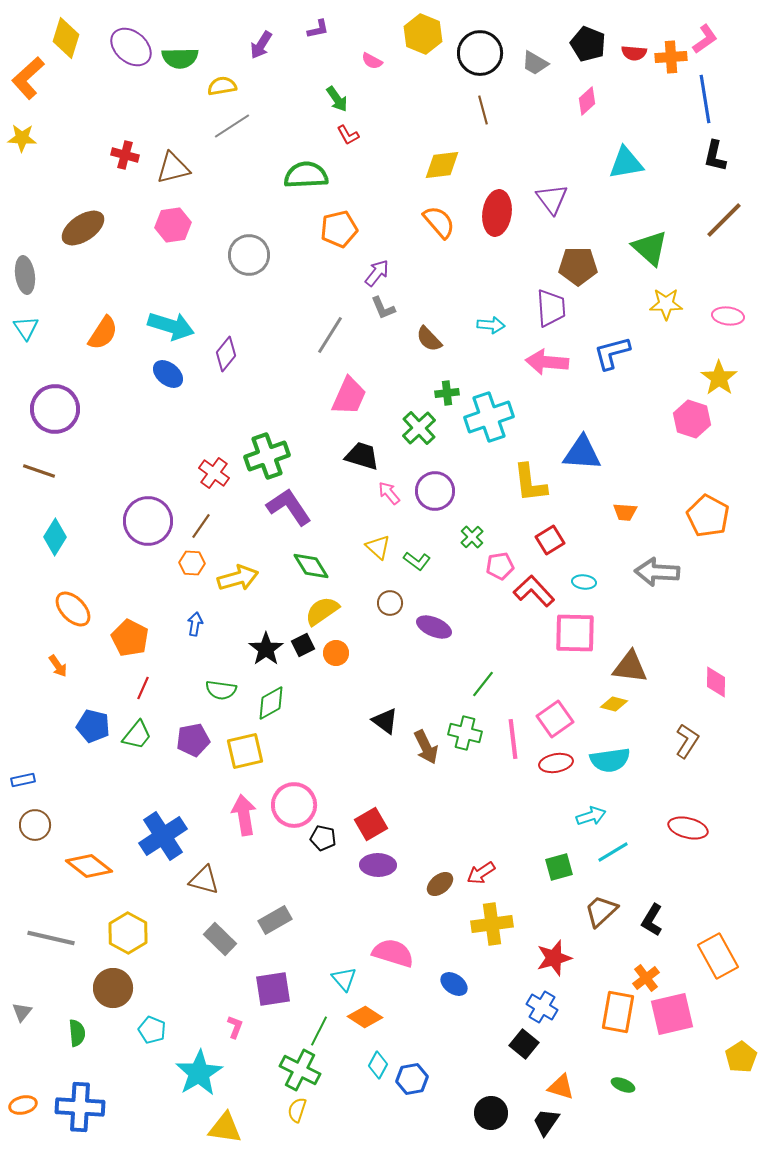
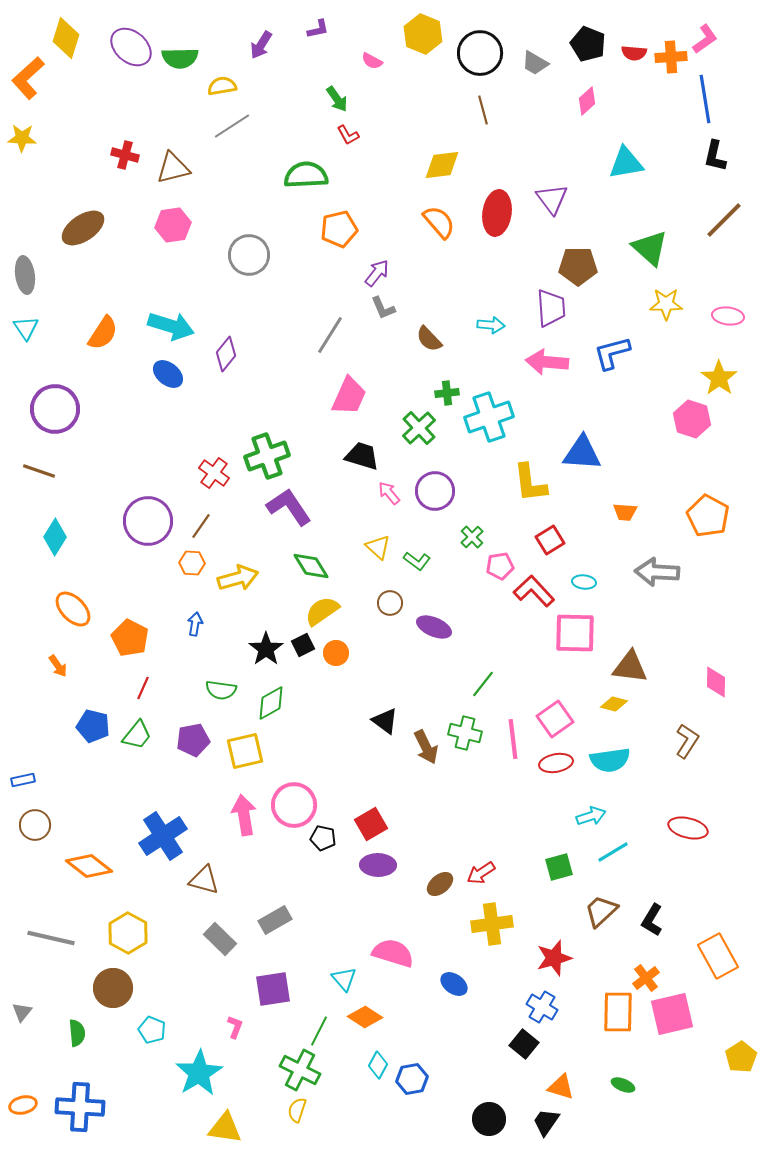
orange rectangle at (618, 1012): rotated 9 degrees counterclockwise
black circle at (491, 1113): moved 2 px left, 6 px down
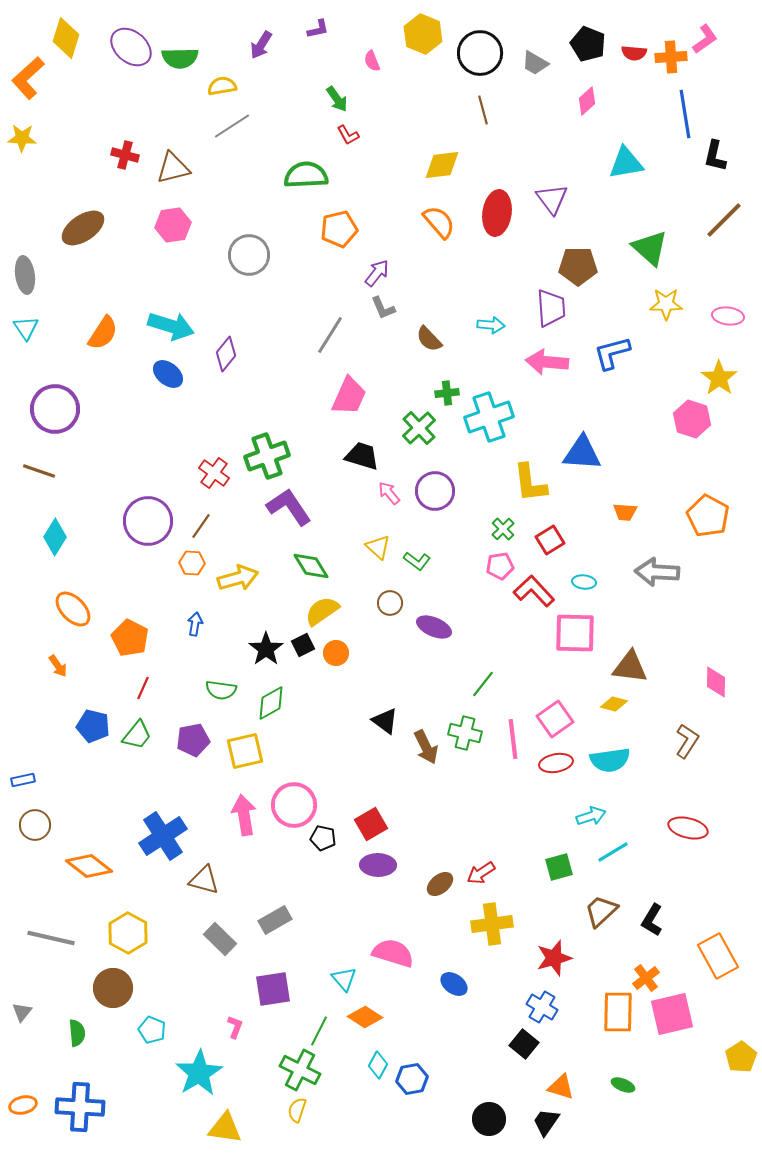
pink semicircle at (372, 61): rotated 40 degrees clockwise
blue line at (705, 99): moved 20 px left, 15 px down
green cross at (472, 537): moved 31 px right, 8 px up
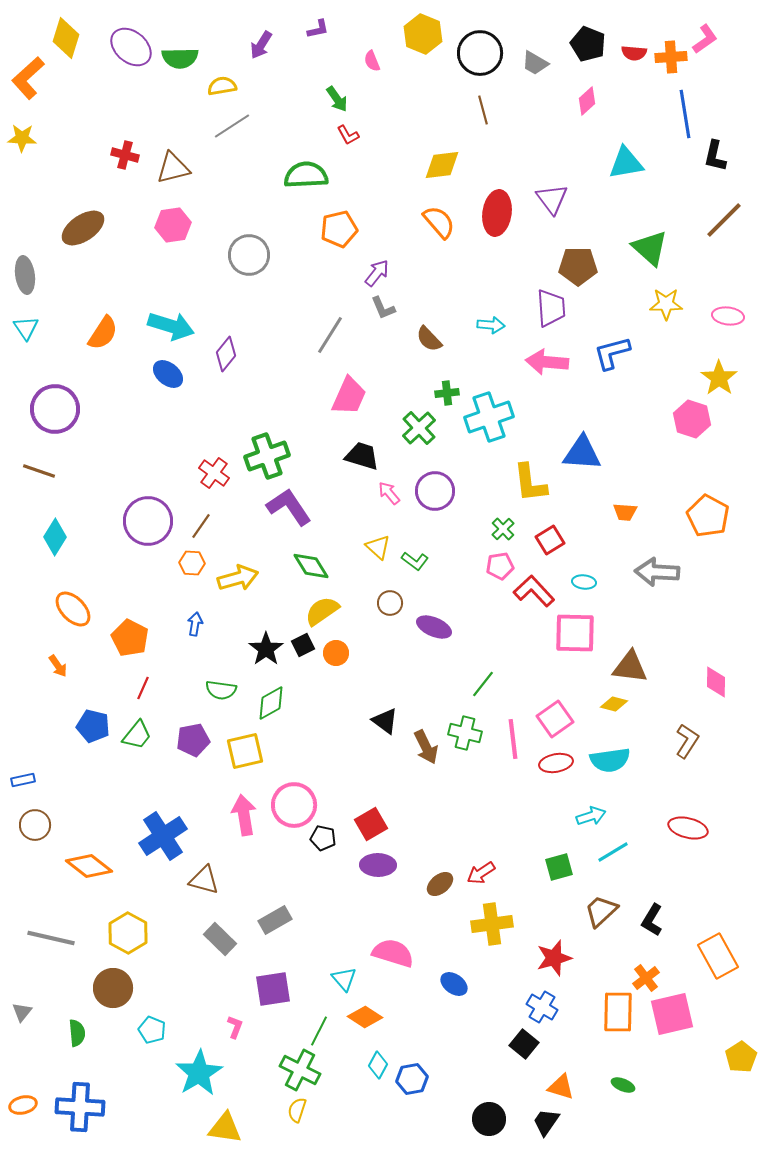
green L-shape at (417, 561): moved 2 px left
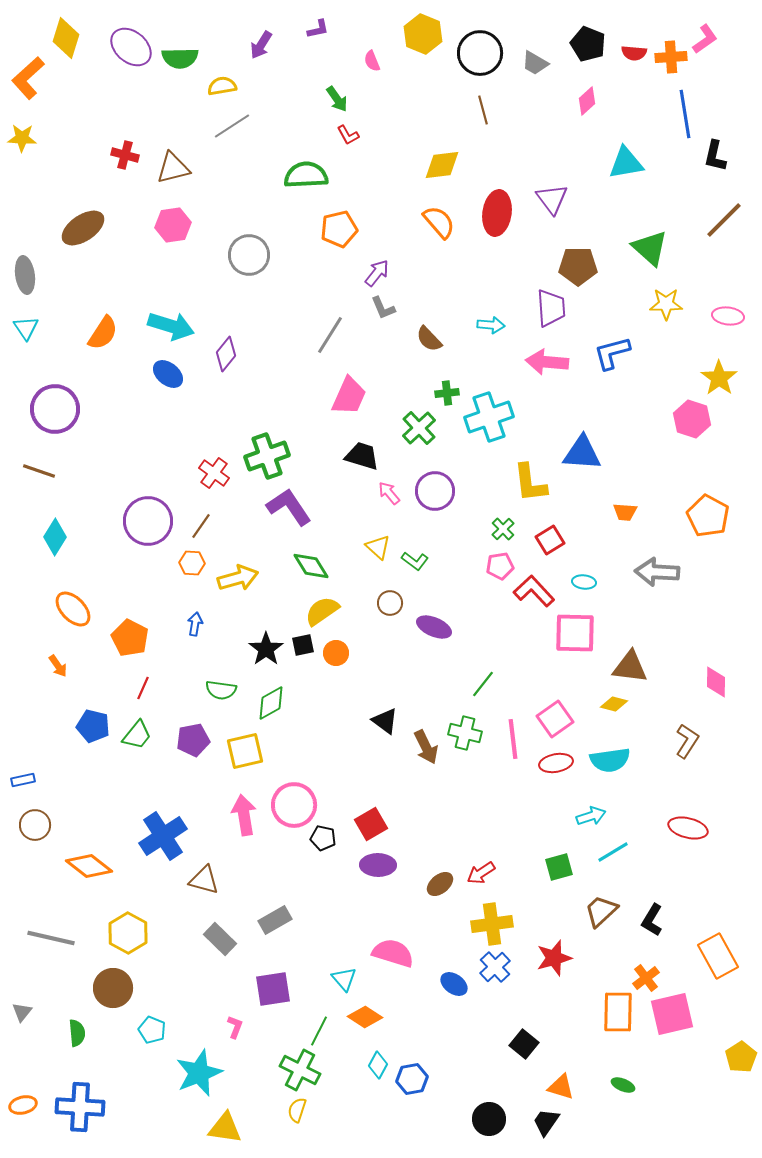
black square at (303, 645): rotated 15 degrees clockwise
blue cross at (542, 1007): moved 47 px left, 40 px up; rotated 16 degrees clockwise
cyan star at (199, 1073): rotated 9 degrees clockwise
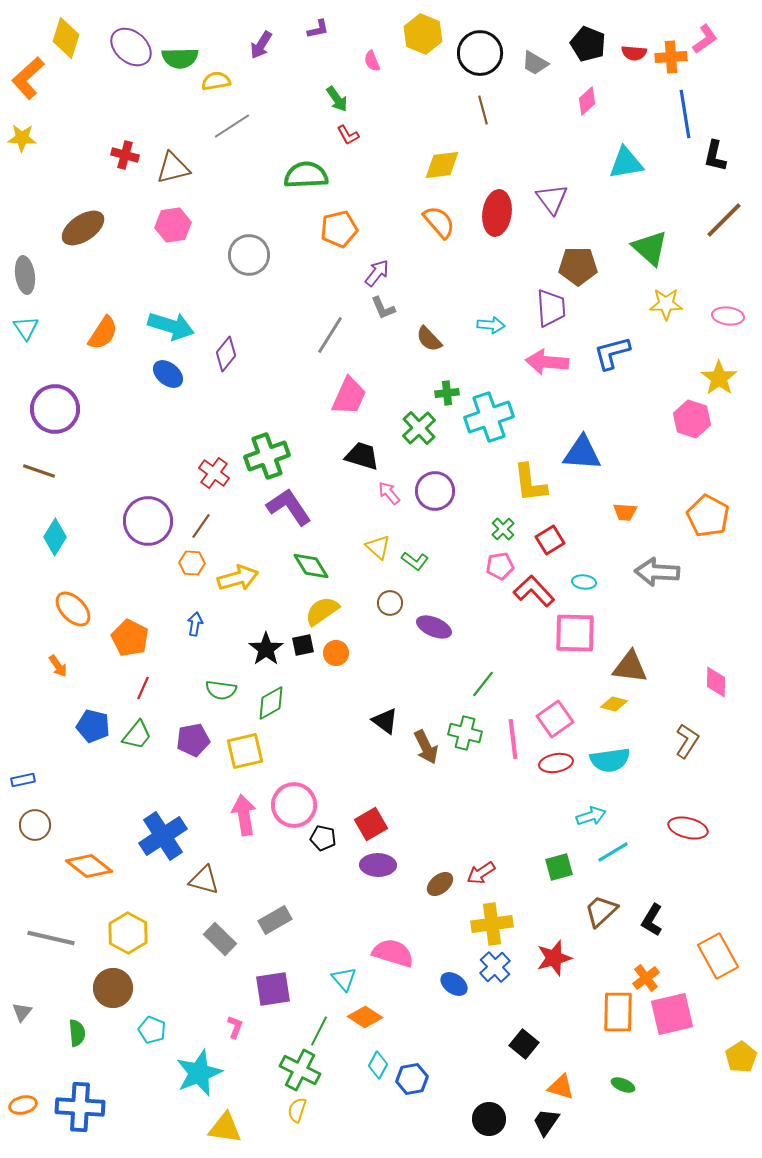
yellow semicircle at (222, 86): moved 6 px left, 5 px up
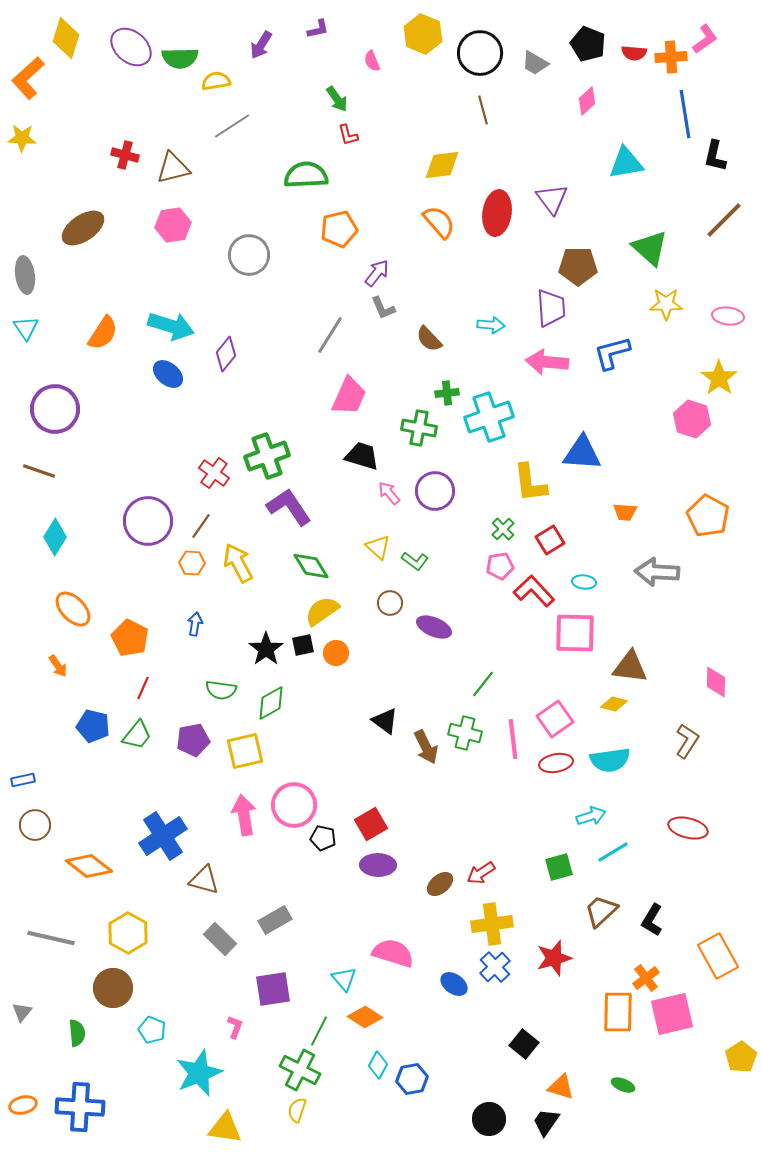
red L-shape at (348, 135): rotated 15 degrees clockwise
green cross at (419, 428): rotated 36 degrees counterclockwise
yellow arrow at (238, 578): moved 15 px up; rotated 102 degrees counterclockwise
